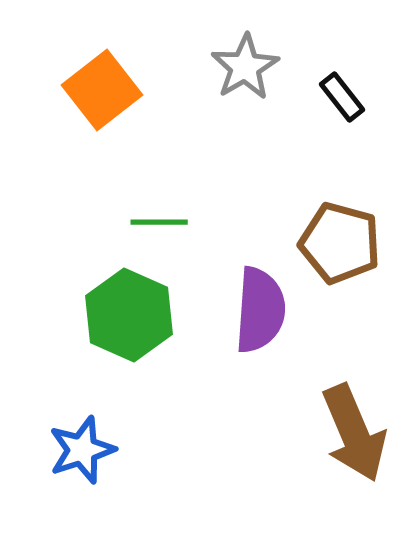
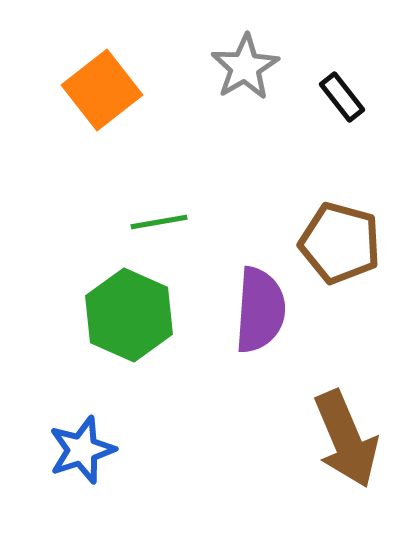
green line: rotated 10 degrees counterclockwise
brown arrow: moved 8 px left, 6 px down
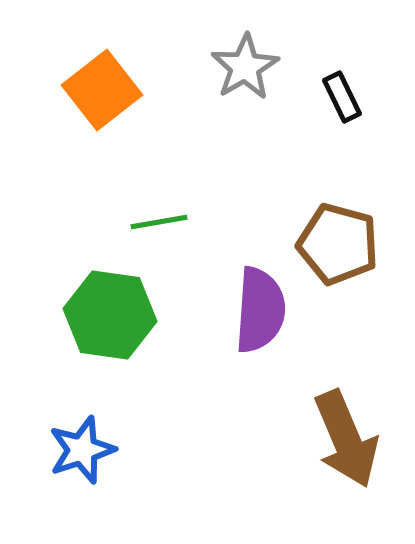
black rectangle: rotated 12 degrees clockwise
brown pentagon: moved 2 px left, 1 px down
green hexagon: moved 19 px left; rotated 16 degrees counterclockwise
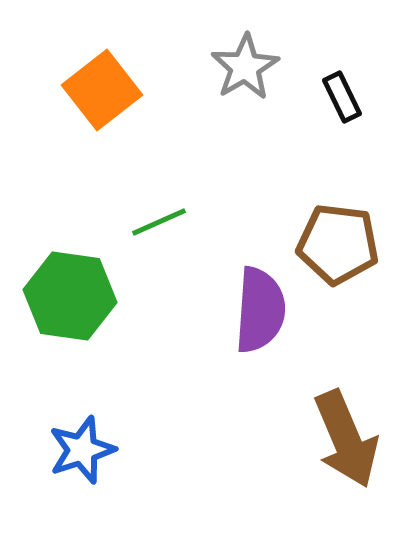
green line: rotated 14 degrees counterclockwise
brown pentagon: rotated 8 degrees counterclockwise
green hexagon: moved 40 px left, 19 px up
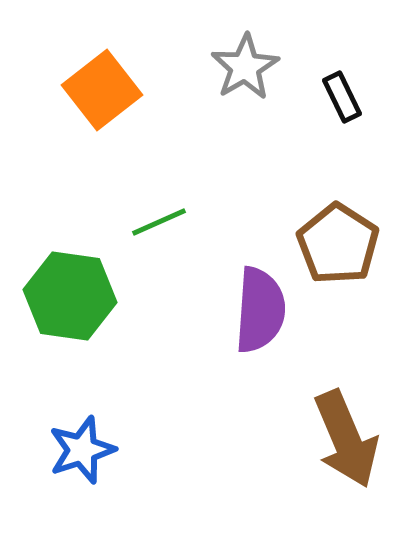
brown pentagon: rotated 26 degrees clockwise
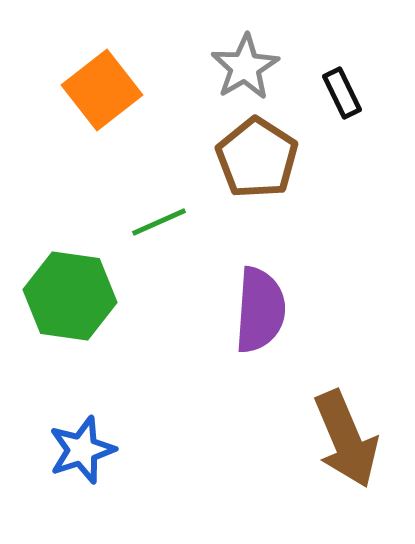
black rectangle: moved 4 px up
brown pentagon: moved 81 px left, 86 px up
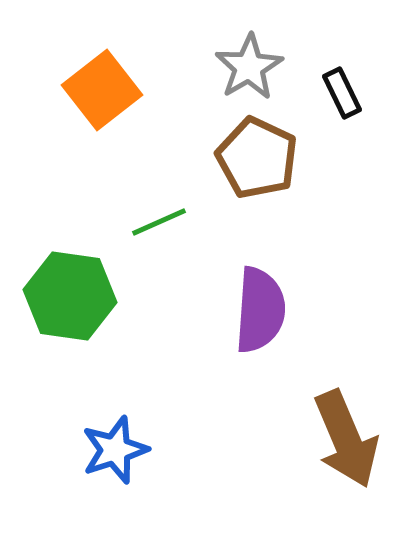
gray star: moved 4 px right
brown pentagon: rotated 8 degrees counterclockwise
blue star: moved 33 px right
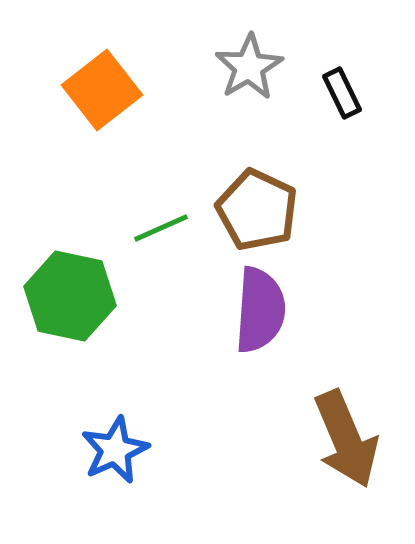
brown pentagon: moved 52 px down
green line: moved 2 px right, 6 px down
green hexagon: rotated 4 degrees clockwise
blue star: rotated 6 degrees counterclockwise
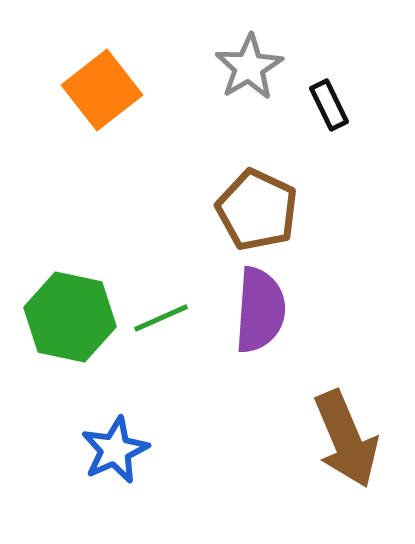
black rectangle: moved 13 px left, 12 px down
green line: moved 90 px down
green hexagon: moved 21 px down
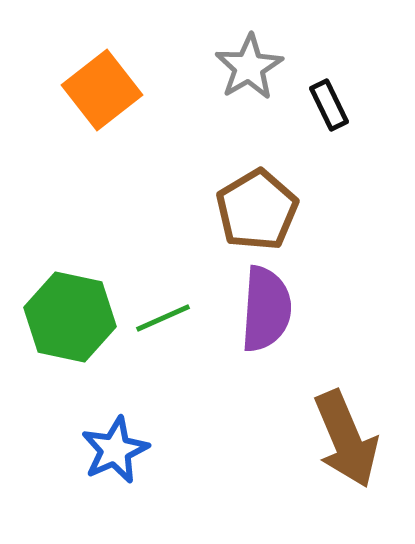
brown pentagon: rotated 16 degrees clockwise
purple semicircle: moved 6 px right, 1 px up
green line: moved 2 px right
